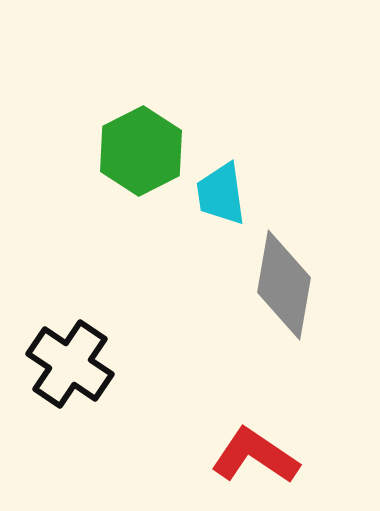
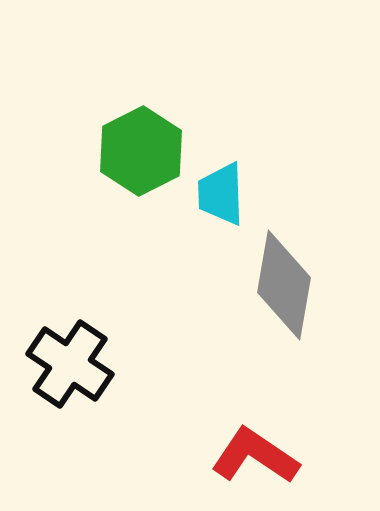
cyan trapezoid: rotated 6 degrees clockwise
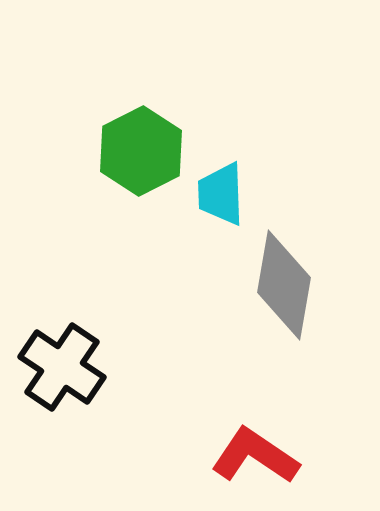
black cross: moved 8 px left, 3 px down
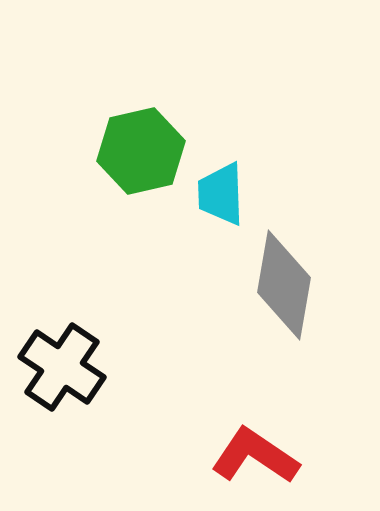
green hexagon: rotated 14 degrees clockwise
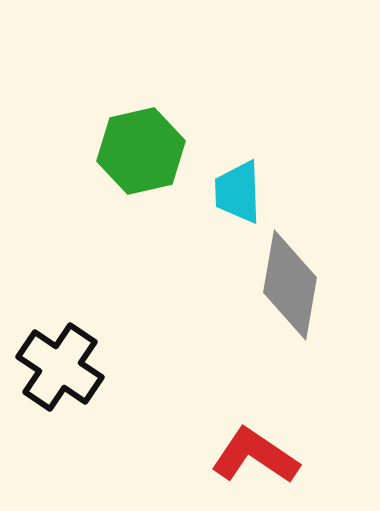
cyan trapezoid: moved 17 px right, 2 px up
gray diamond: moved 6 px right
black cross: moved 2 px left
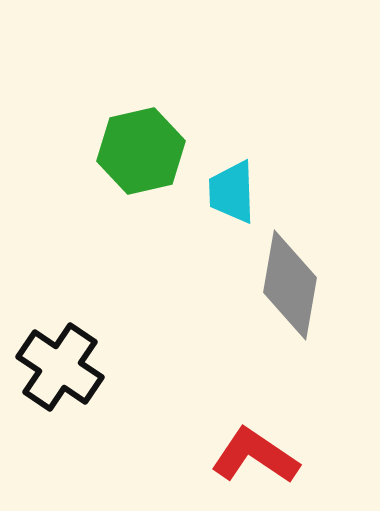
cyan trapezoid: moved 6 px left
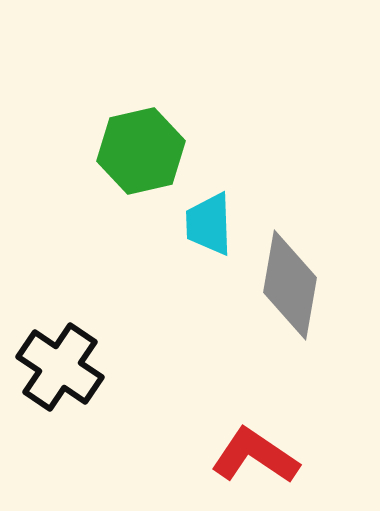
cyan trapezoid: moved 23 px left, 32 px down
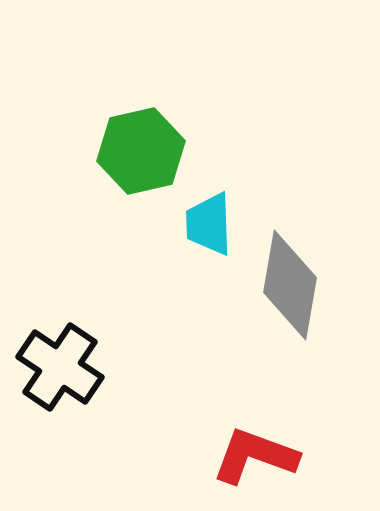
red L-shape: rotated 14 degrees counterclockwise
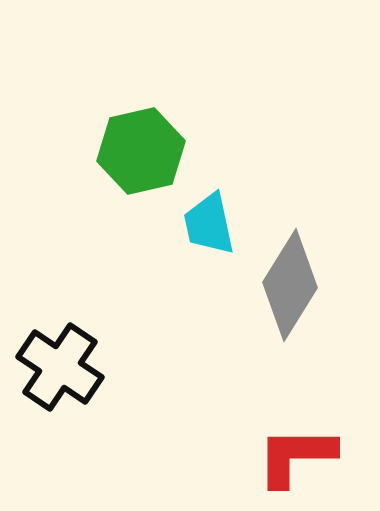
cyan trapezoid: rotated 10 degrees counterclockwise
gray diamond: rotated 22 degrees clockwise
red L-shape: moved 41 px right; rotated 20 degrees counterclockwise
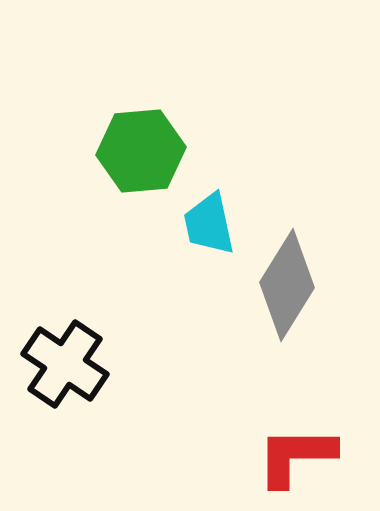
green hexagon: rotated 8 degrees clockwise
gray diamond: moved 3 px left
black cross: moved 5 px right, 3 px up
